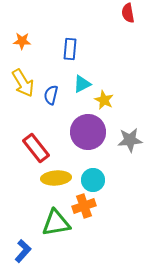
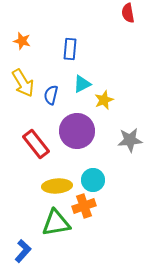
orange star: rotated 12 degrees clockwise
yellow star: rotated 24 degrees clockwise
purple circle: moved 11 px left, 1 px up
red rectangle: moved 4 px up
yellow ellipse: moved 1 px right, 8 px down
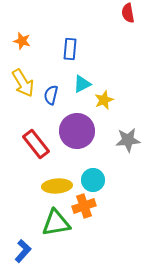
gray star: moved 2 px left
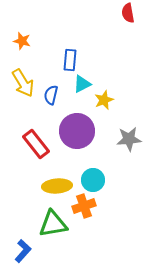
blue rectangle: moved 11 px down
gray star: moved 1 px right, 1 px up
green triangle: moved 3 px left, 1 px down
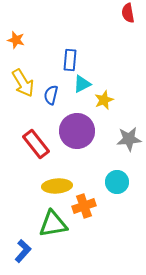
orange star: moved 6 px left, 1 px up
cyan circle: moved 24 px right, 2 px down
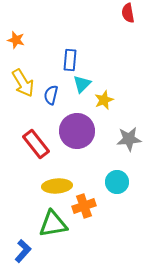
cyan triangle: rotated 18 degrees counterclockwise
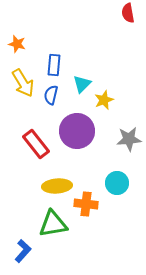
orange star: moved 1 px right, 4 px down
blue rectangle: moved 16 px left, 5 px down
cyan circle: moved 1 px down
orange cross: moved 2 px right, 2 px up; rotated 25 degrees clockwise
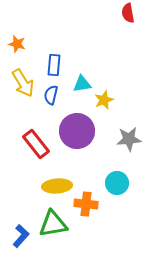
cyan triangle: rotated 36 degrees clockwise
blue L-shape: moved 2 px left, 15 px up
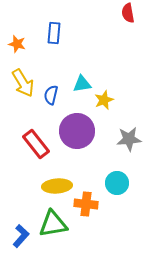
blue rectangle: moved 32 px up
